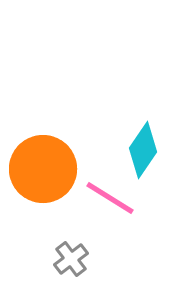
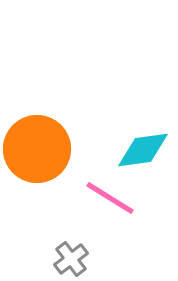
cyan diamond: rotated 48 degrees clockwise
orange circle: moved 6 px left, 20 px up
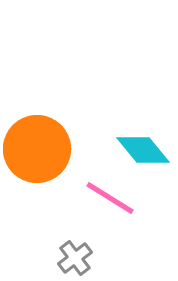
cyan diamond: rotated 58 degrees clockwise
gray cross: moved 4 px right, 1 px up
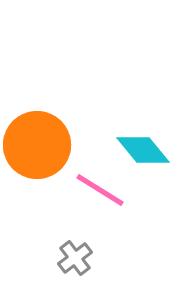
orange circle: moved 4 px up
pink line: moved 10 px left, 8 px up
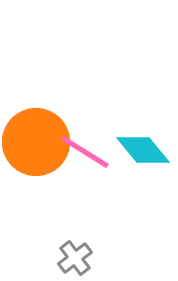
orange circle: moved 1 px left, 3 px up
pink line: moved 15 px left, 38 px up
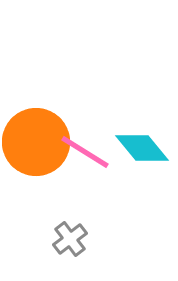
cyan diamond: moved 1 px left, 2 px up
gray cross: moved 5 px left, 19 px up
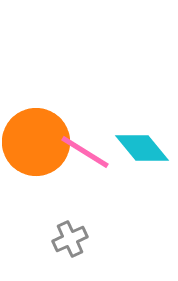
gray cross: rotated 12 degrees clockwise
